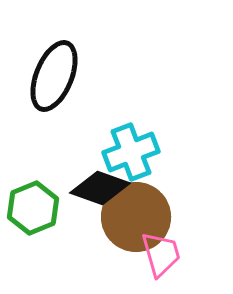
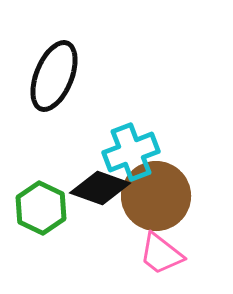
green hexagon: moved 8 px right; rotated 12 degrees counterclockwise
brown circle: moved 20 px right, 21 px up
pink trapezoid: rotated 144 degrees clockwise
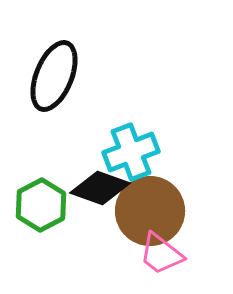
brown circle: moved 6 px left, 15 px down
green hexagon: moved 3 px up; rotated 6 degrees clockwise
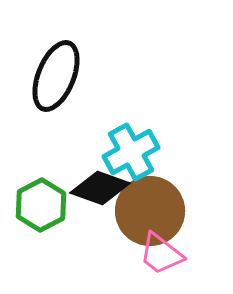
black ellipse: moved 2 px right
cyan cross: rotated 8 degrees counterclockwise
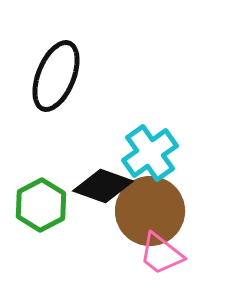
cyan cross: moved 19 px right, 1 px down; rotated 6 degrees counterclockwise
black diamond: moved 3 px right, 2 px up
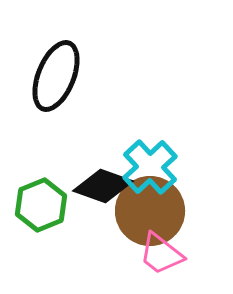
cyan cross: moved 14 px down; rotated 8 degrees counterclockwise
green hexagon: rotated 6 degrees clockwise
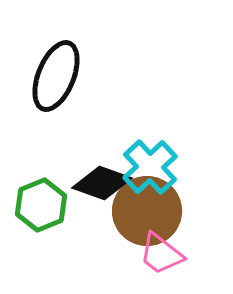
black diamond: moved 1 px left, 3 px up
brown circle: moved 3 px left
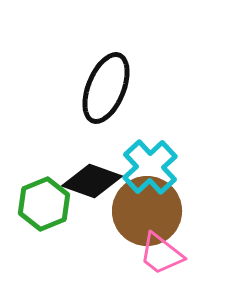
black ellipse: moved 50 px right, 12 px down
black diamond: moved 10 px left, 2 px up
green hexagon: moved 3 px right, 1 px up
